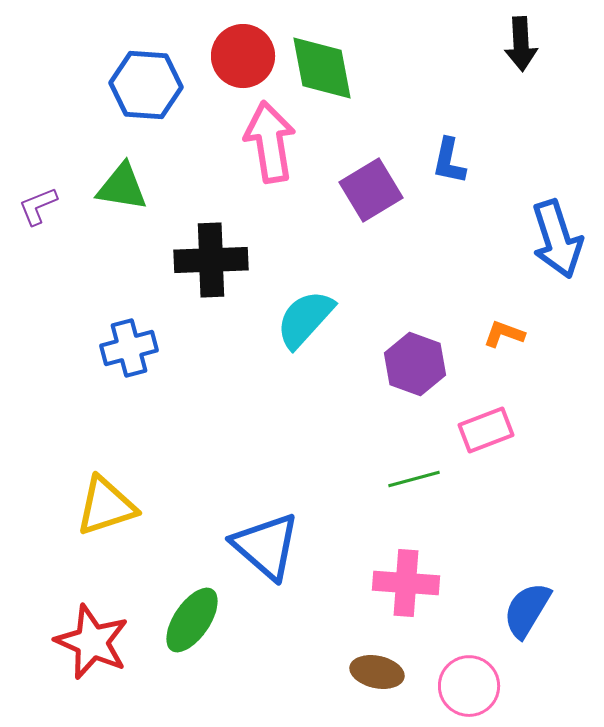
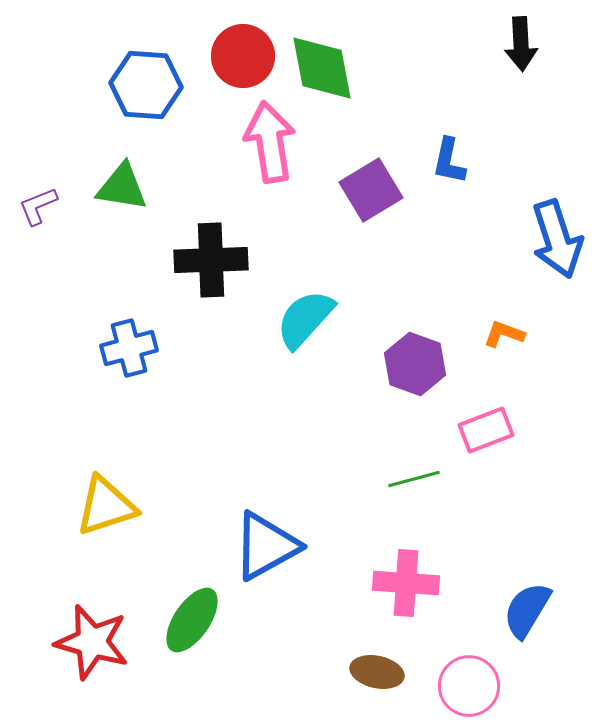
blue triangle: rotated 50 degrees clockwise
red star: rotated 8 degrees counterclockwise
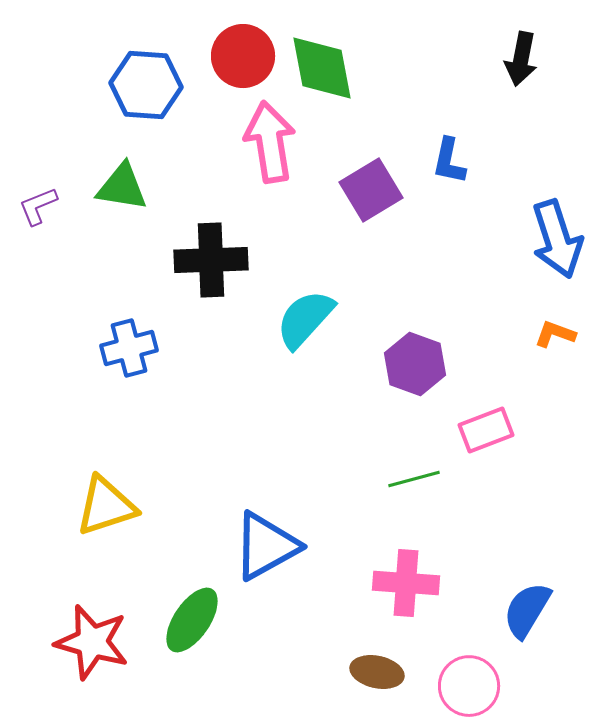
black arrow: moved 15 px down; rotated 14 degrees clockwise
orange L-shape: moved 51 px right
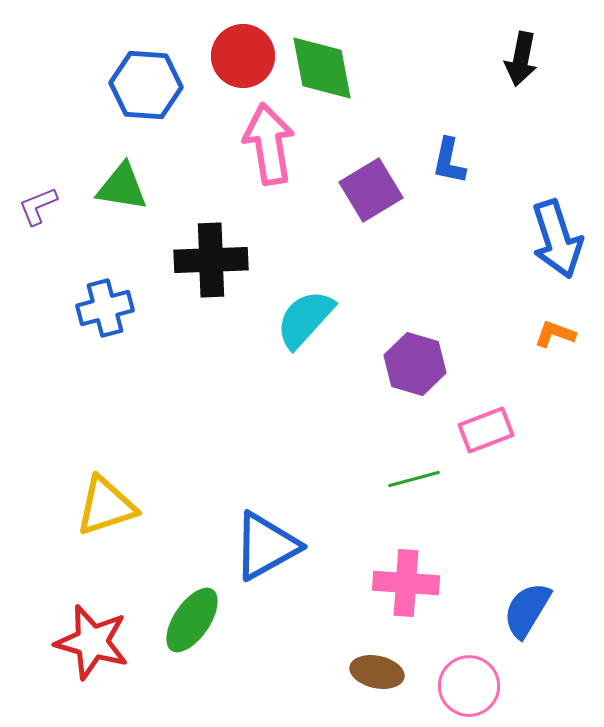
pink arrow: moved 1 px left, 2 px down
blue cross: moved 24 px left, 40 px up
purple hexagon: rotated 4 degrees counterclockwise
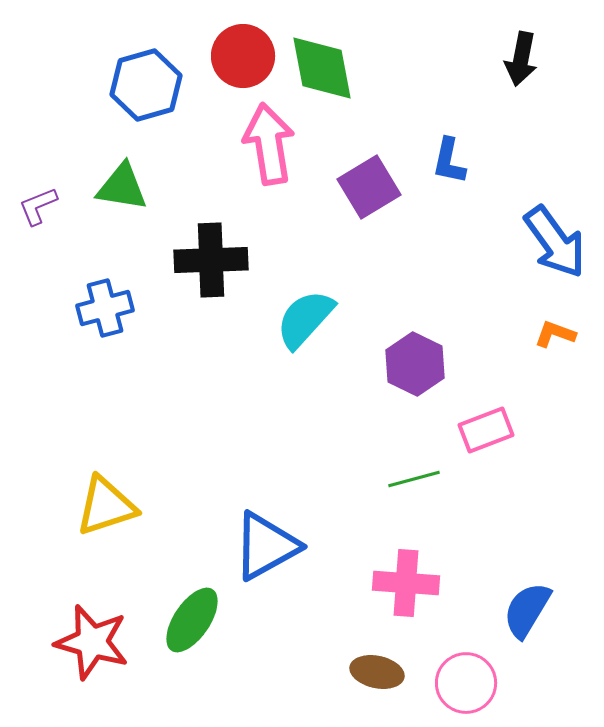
blue hexagon: rotated 20 degrees counterclockwise
purple square: moved 2 px left, 3 px up
blue arrow: moved 2 px left, 3 px down; rotated 18 degrees counterclockwise
purple hexagon: rotated 10 degrees clockwise
pink circle: moved 3 px left, 3 px up
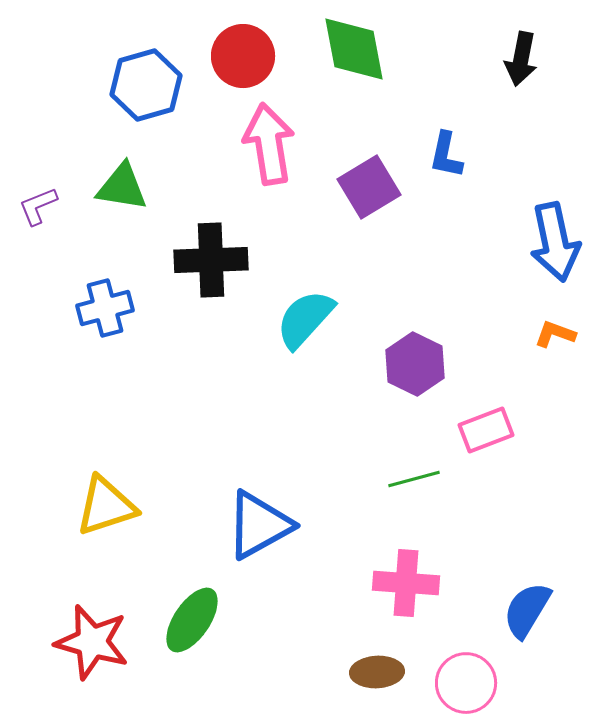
green diamond: moved 32 px right, 19 px up
blue L-shape: moved 3 px left, 6 px up
blue arrow: rotated 24 degrees clockwise
blue triangle: moved 7 px left, 21 px up
brown ellipse: rotated 15 degrees counterclockwise
